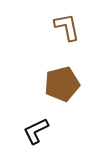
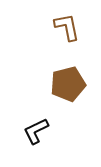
brown pentagon: moved 6 px right
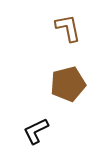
brown L-shape: moved 1 px right, 1 px down
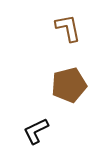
brown pentagon: moved 1 px right, 1 px down
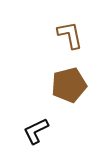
brown L-shape: moved 2 px right, 7 px down
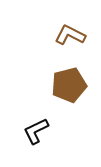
brown L-shape: rotated 52 degrees counterclockwise
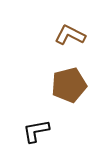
black L-shape: rotated 16 degrees clockwise
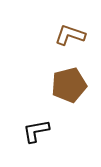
brown L-shape: rotated 8 degrees counterclockwise
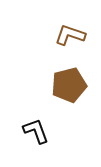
black L-shape: rotated 80 degrees clockwise
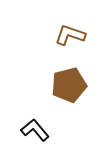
black L-shape: moved 1 px left, 1 px up; rotated 20 degrees counterclockwise
